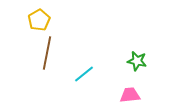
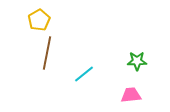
green star: rotated 12 degrees counterclockwise
pink trapezoid: moved 1 px right
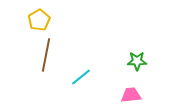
brown line: moved 1 px left, 2 px down
cyan line: moved 3 px left, 3 px down
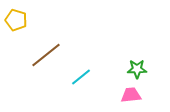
yellow pentagon: moved 23 px left; rotated 25 degrees counterclockwise
brown line: rotated 40 degrees clockwise
green star: moved 8 px down
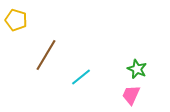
brown line: rotated 20 degrees counterclockwise
green star: rotated 24 degrees clockwise
pink trapezoid: rotated 60 degrees counterclockwise
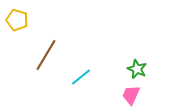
yellow pentagon: moved 1 px right
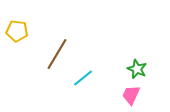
yellow pentagon: moved 11 px down; rotated 10 degrees counterclockwise
brown line: moved 11 px right, 1 px up
cyan line: moved 2 px right, 1 px down
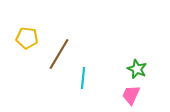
yellow pentagon: moved 10 px right, 7 px down
brown line: moved 2 px right
cyan line: rotated 45 degrees counterclockwise
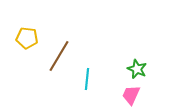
brown line: moved 2 px down
cyan line: moved 4 px right, 1 px down
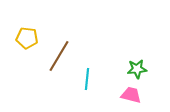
green star: rotated 30 degrees counterclockwise
pink trapezoid: rotated 80 degrees clockwise
